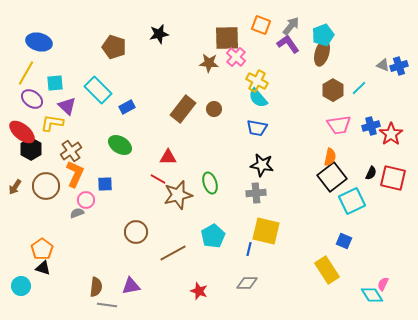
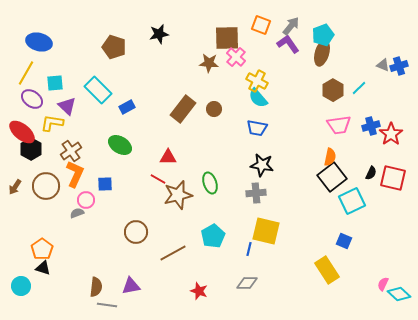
cyan diamond at (372, 295): moved 27 px right, 1 px up; rotated 15 degrees counterclockwise
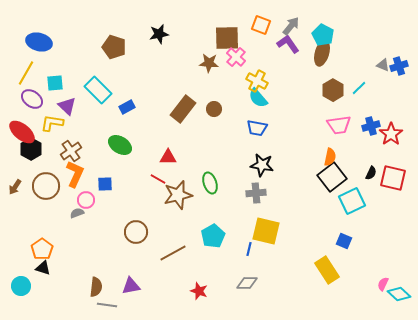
cyan pentagon at (323, 35): rotated 25 degrees counterclockwise
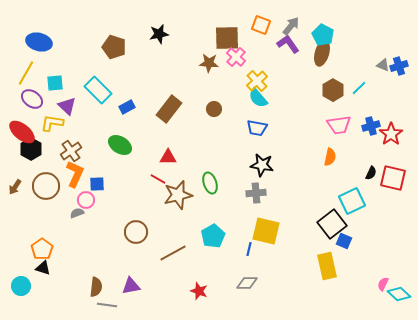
yellow cross at (257, 81): rotated 20 degrees clockwise
brown rectangle at (183, 109): moved 14 px left
black square at (332, 177): moved 47 px down
blue square at (105, 184): moved 8 px left
yellow rectangle at (327, 270): moved 4 px up; rotated 20 degrees clockwise
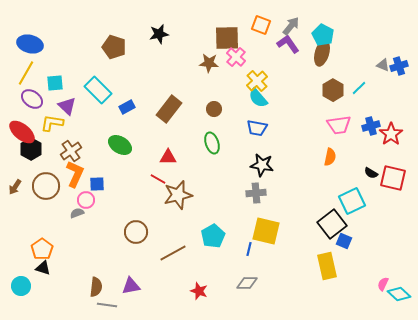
blue ellipse at (39, 42): moved 9 px left, 2 px down
black semicircle at (371, 173): rotated 96 degrees clockwise
green ellipse at (210, 183): moved 2 px right, 40 px up
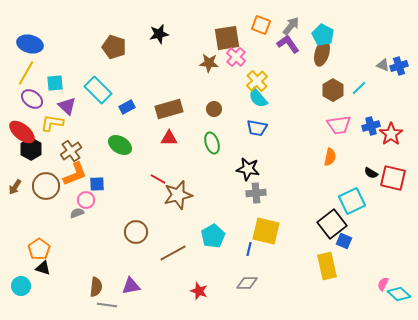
brown square at (227, 38): rotated 8 degrees counterclockwise
brown rectangle at (169, 109): rotated 36 degrees clockwise
red triangle at (168, 157): moved 1 px right, 19 px up
black star at (262, 165): moved 14 px left, 4 px down
orange L-shape at (75, 174): rotated 44 degrees clockwise
orange pentagon at (42, 249): moved 3 px left
